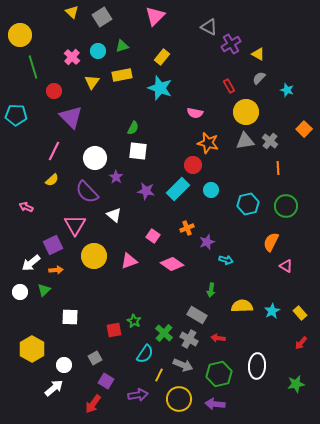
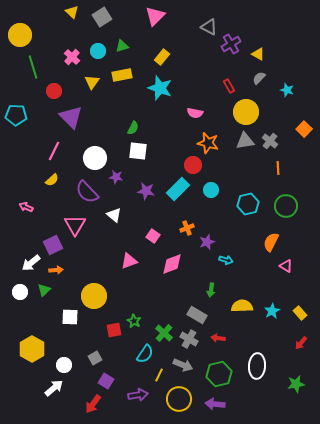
purple star at (116, 177): rotated 24 degrees counterclockwise
yellow circle at (94, 256): moved 40 px down
pink diamond at (172, 264): rotated 55 degrees counterclockwise
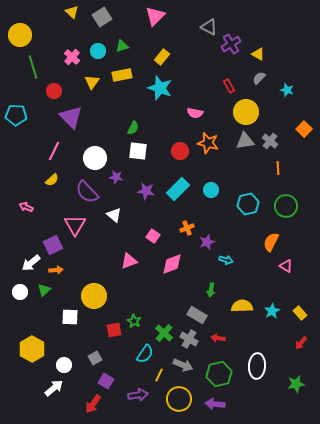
red circle at (193, 165): moved 13 px left, 14 px up
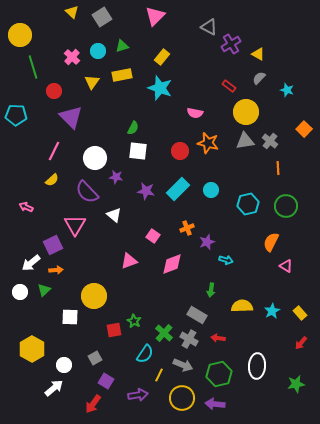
red rectangle at (229, 86): rotated 24 degrees counterclockwise
yellow circle at (179, 399): moved 3 px right, 1 px up
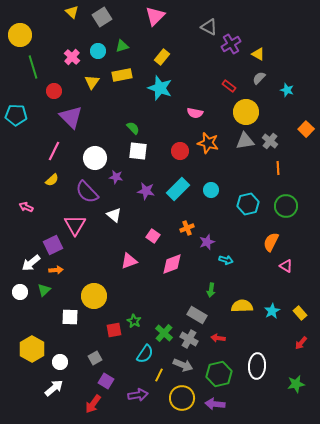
green semicircle at (133, 128): rotated 72 degrees counterclockwise
orange square at (304, 129): moved 2 px right
white circle at (64, 365): moved 4 px left, 3 px up
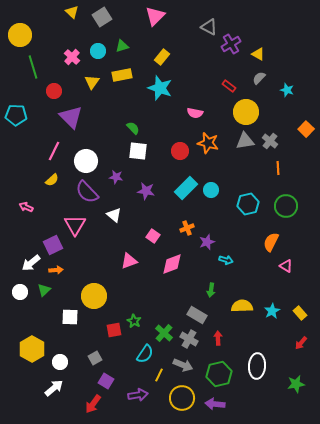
white circle at (95, 158): moved 9 px left, 3 px down
cyan rectangle at (178, 189): moved 8 px right, 1 px up
red arrow at (218, 338): rotated 80 degrees clockwise
